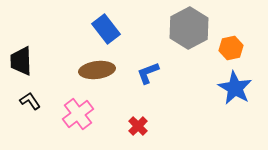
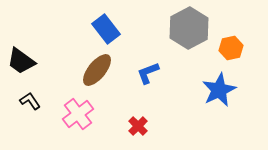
black trapezoid: rotated 52 degrees counterclockwise
brown ellipse: rotated 44 degrees counterclockwise
blue star: moved 16 px left, 2 px down; rotated 16 degrees clockwise
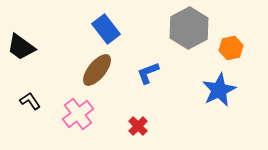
black trapezoid: moved 14 px up
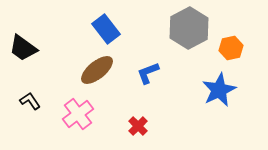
black trapezoid: moved 2 px right, 1 px down
brown ellipse: rotated 12 degrees clockwise
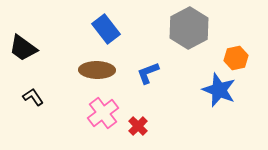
orange hexagon: moved 5 px right, 10 px down
brown ellipse: rotated 40 degrees clockwise
blue star: rotated 24 degrees counterclockwise
black L-shape: moved 3 px right, 4 px up
pink cross: moved 25 px right, 1 px up
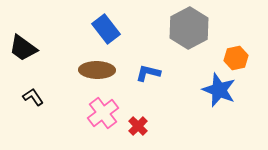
blue L-shape: rotated 35 degrees clockwise
